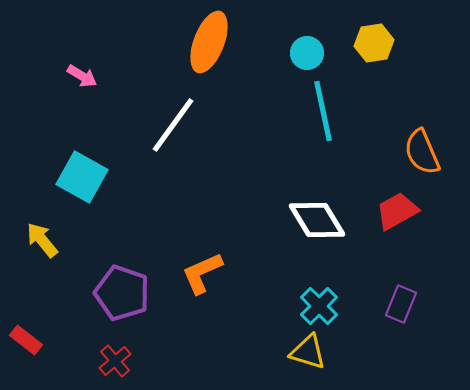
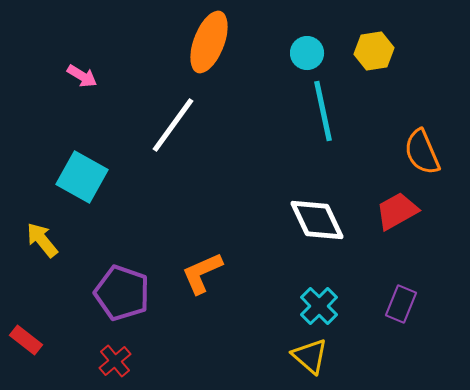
yellow hexagon: moved 8 px down
white diamond: rotated 6 degrees clockwise
yellow triangle: moved 2 px right, 4 px down; rotated 24 degrees clockwise
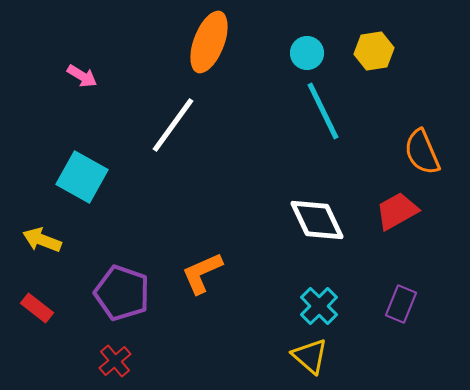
cyan line: rotated 14 degrees counterclockwise
yellow arrow: rotated 30 degrees counterclockwise
red rectangle: moved 11 px right, 32 px up
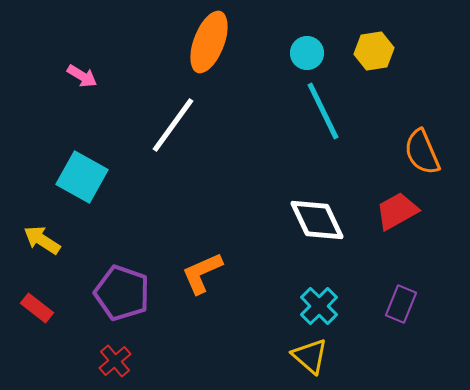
yellow arrow: rotated 12 degrees clockwise
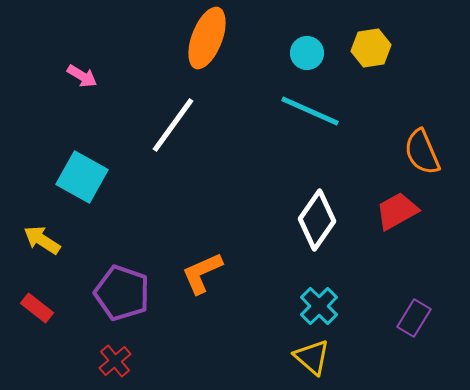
orange ellipse: moved 2 px left, 4 px up
yellow hexagon: moved 3 px left, 3 px up
cyan line: moved 13 px left; rotated 40 degrees counterclockwise
white diamond: rotated 60 degrees clockwise
purple rectangle: moved 13 px right, 14 px down; rotated 9 degrees clockwise
yellow triangle: moved 2 px right, 1 px down
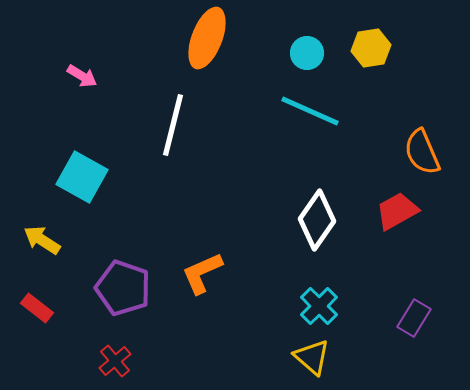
white line: rotated 22 degrees counterclockwise
purple pentagon: moved 1 px right, 5 px up
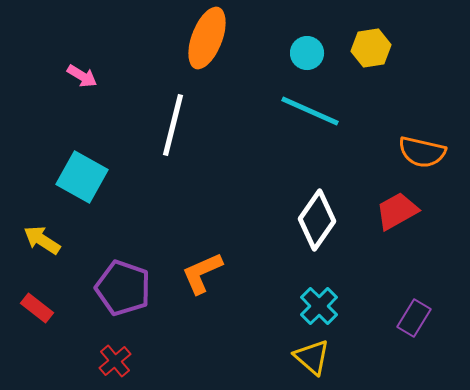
orange semicircle: rotated 54 degrees counterclockwise
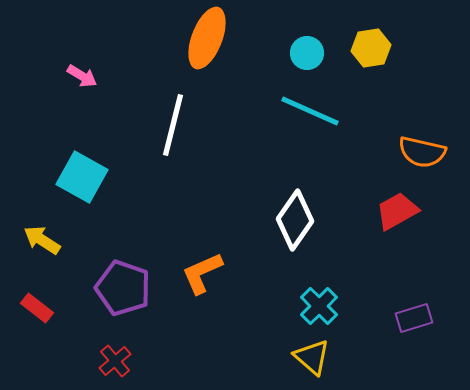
white diamond: moved 22 px left
purple rectangle: rotated 42 degrees clockwise
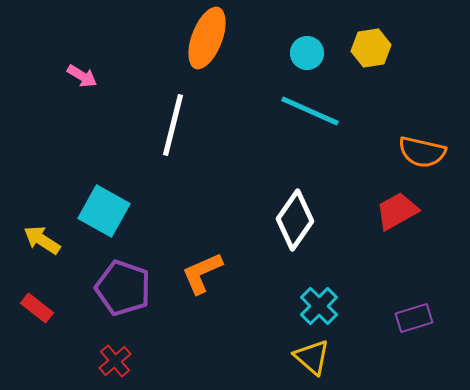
cyan square: moved 22 px right, 34 px down
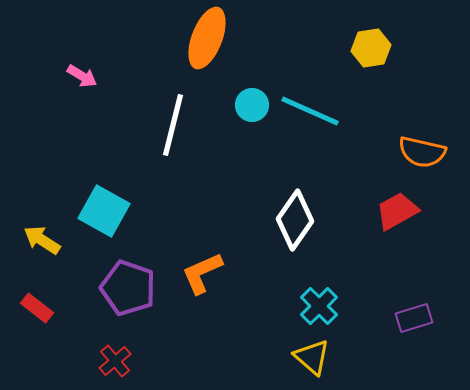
cyan circle: moved 55 px left, 52 px down
purple pentagon: moved 5 px right
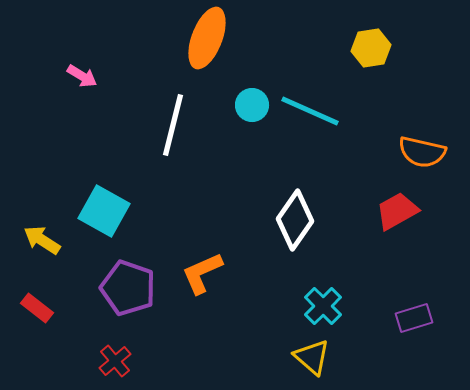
cyan cross: moved 4 px right
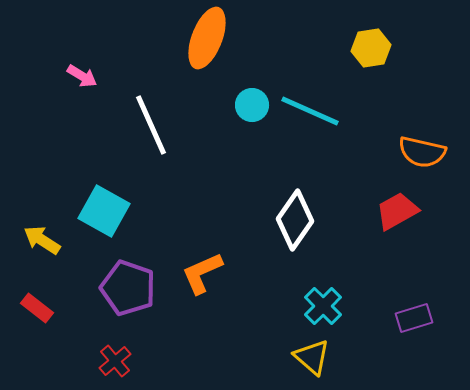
white line: moved 22 px left; rotated 38 degrees counterclockwise
